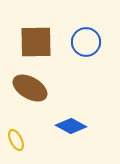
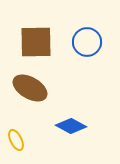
blue circle: moved 1 px right
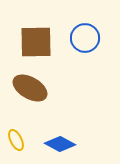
blue circle: moved 2 px left, 4 px up
blue diamond: moved 11 px left, 18 px down
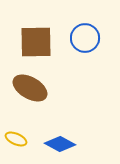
yellow ellipse: moved 1 px up; rotated 40 degrees counterclockwise
